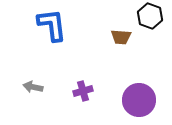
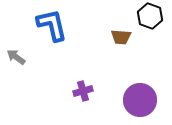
blue L-shape: rotated 6 degrees counterclockwise
gray arrow: moved 17 px left, 30 px up; rotated 24 degrees clockwise
purple circle: moved 1 px right
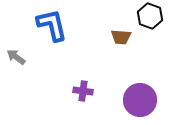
purple cross: rotated 24 degrees clockwise
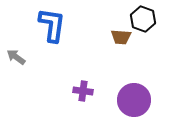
black hexagon: moved 7 px left, 3 px down
blue L-shape: rotated 21 degrees clockwise
purple circle: moved 6 px left
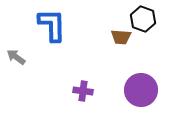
blue L-shape: rotated 9 degrees counterclockwise
purple circle: moved 7 px right, 10 px up
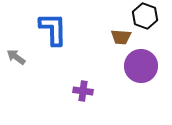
black hexagon: moved 2 px right, 3 px up
blue L-shape: moved 1 px right, 4 px down
purple circle: moved 24 px up
